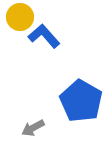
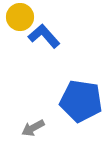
blue pentagon: rotated 21 degrees counterclockwise
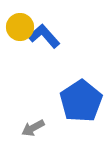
yellow circle: moved 10 px down
blue pentagon: rotated 30 degrees clockwise
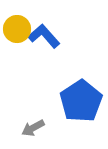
yellow circle: moved 3 px left, 2 px down
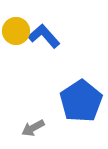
yellow circle: moved 1 px left, 2 px down
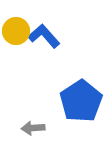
gray arrow: rotated 25 degrees clockwise
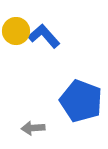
blue pentagon: rotated 18 degrees counterclockwise
